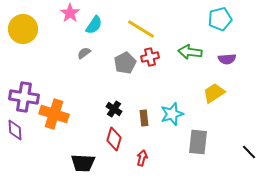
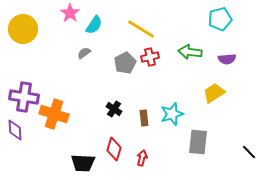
red diamond: moved 10 px down
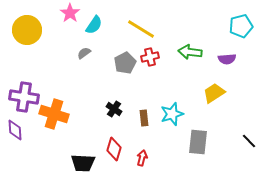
cyan pentagon: moved 21 px right, 7 px down
yellow circle: moved 4 px right, 1 px down
black line: moved 11 px up
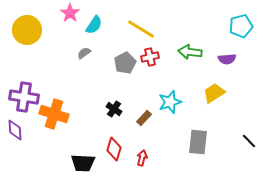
cyan star: moved 2 px left, 12 px up
brown rectangle: rotated 49 degrees clockwise
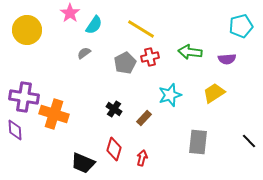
cyan star: moved 7 px up
black trapezoid: rotated 20 degrees clockwise
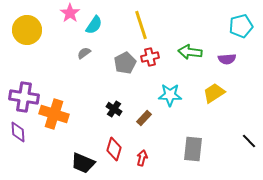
yellow line: moved 4 px up; rotated 40 degrees clockwise
cyan star: rotated 20 degrees clockwise
purple diamond: moved 3 px right, 2 px down
gray rectangle: moved 5 px left, 7 px down
